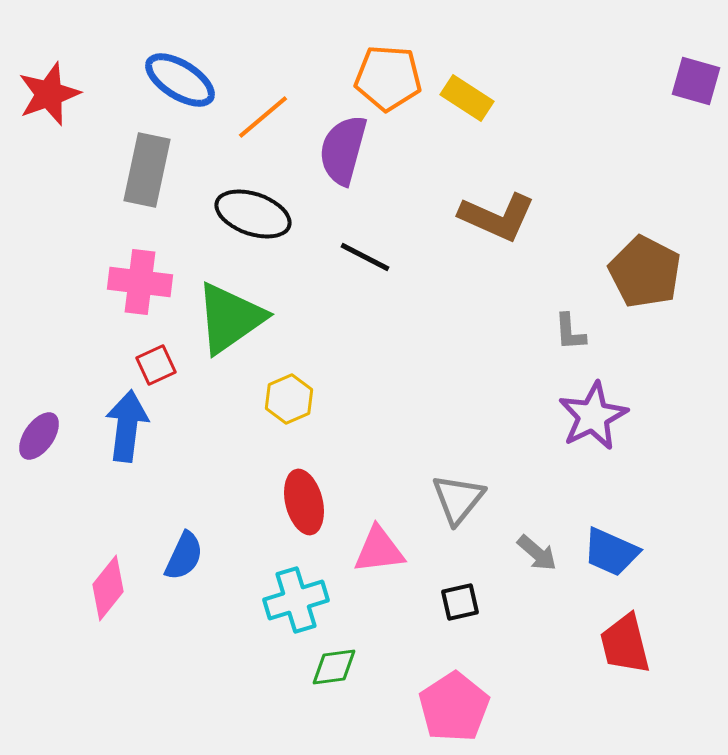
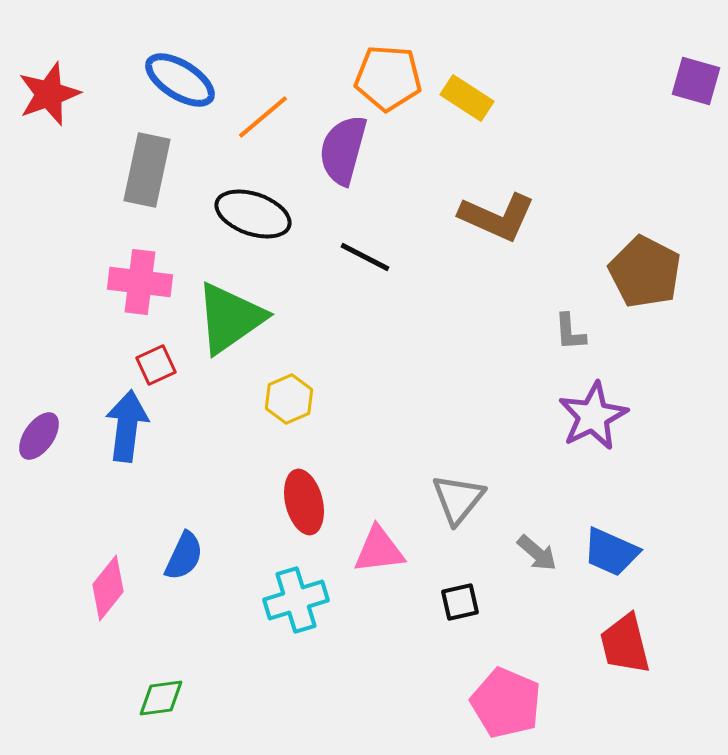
green diamond: moved 173 px left, 31 px down
pink pentagon: moved 52 px right, 4 px up; rotated 16 degrees counterclockwise
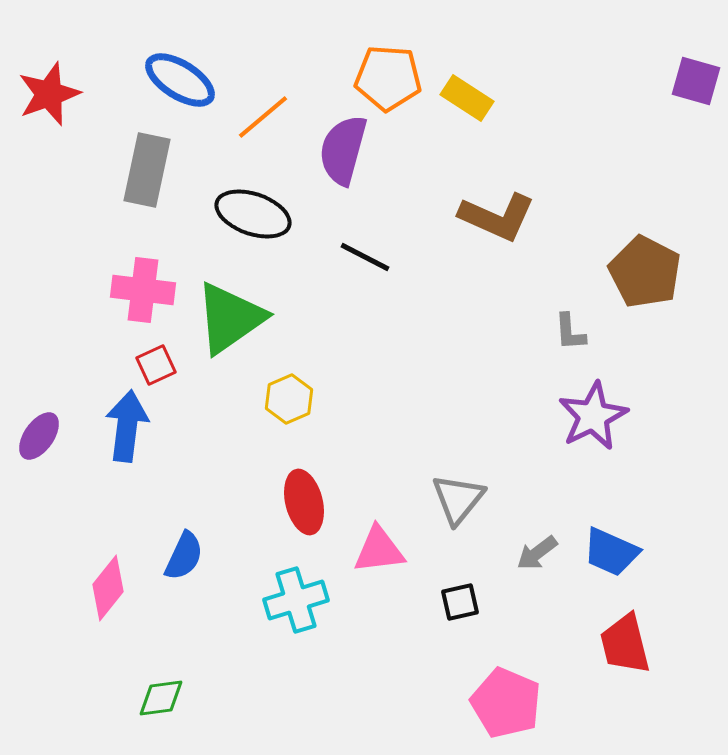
pink cross: moved 3 px right, 8 px down
gray arrow: rotated 102 degrees clockwise
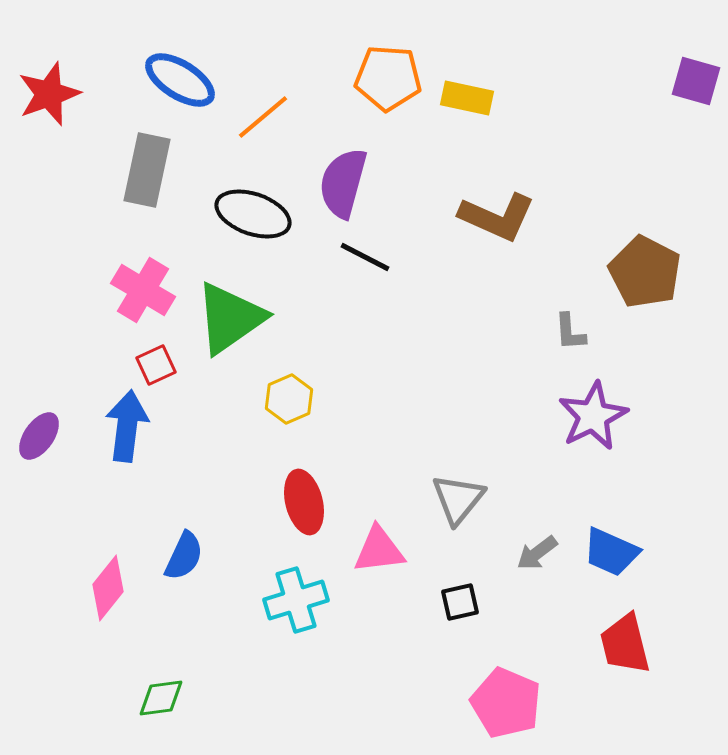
yellow rectangle: rotated 21 degrees counterclockwise
purple semicircle: moved 33 px down
pink cross: rotated 24 degrees clockwise
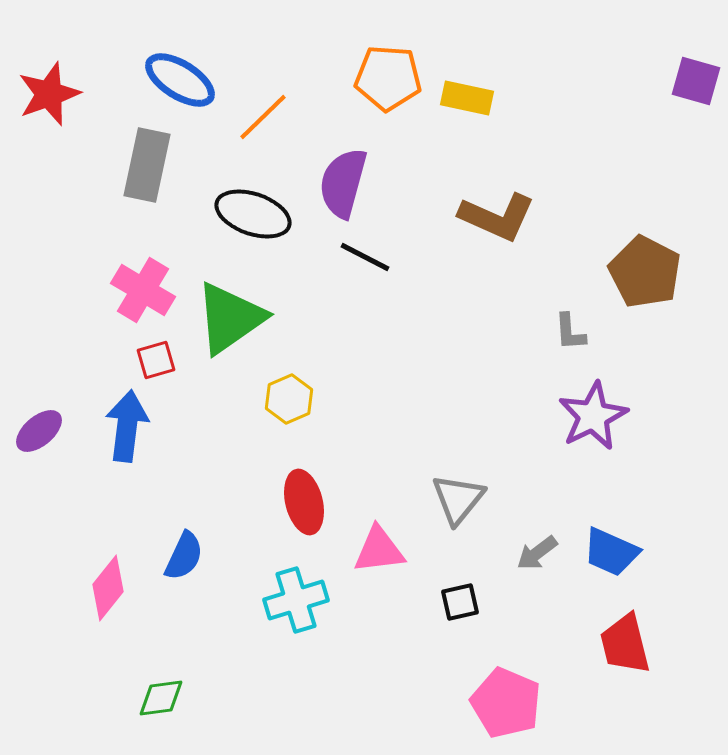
orange line: rotated 4 degrees counterclockwise
gray rectangle: moved 5 px up
red square: moved 5 px up; rotated 9 degrees clockwise
purple ellipse: moved 5 px up; rotated 15 degrees clockwise
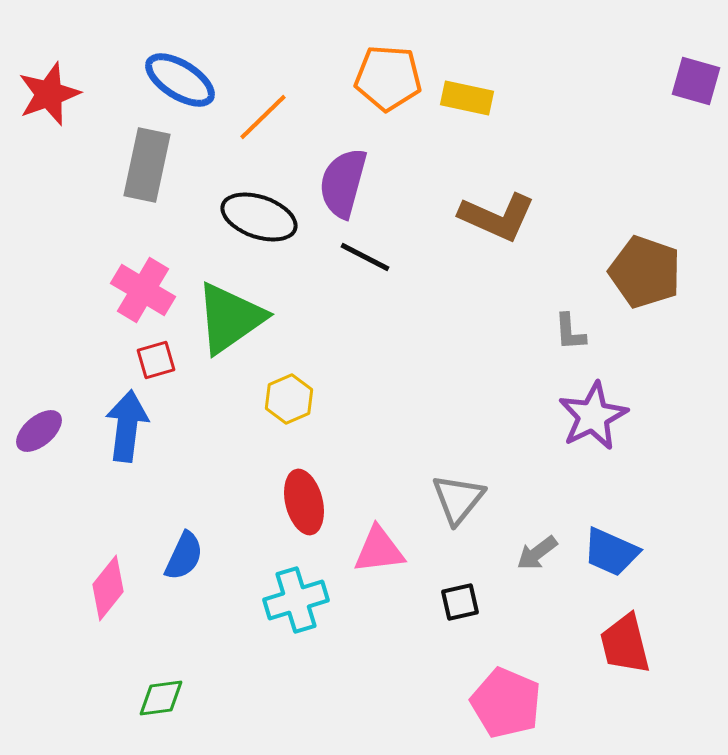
black ellipse: moved 6 px right, 3 px down
brown pentagon: rotated 8 degrees counterclockwise
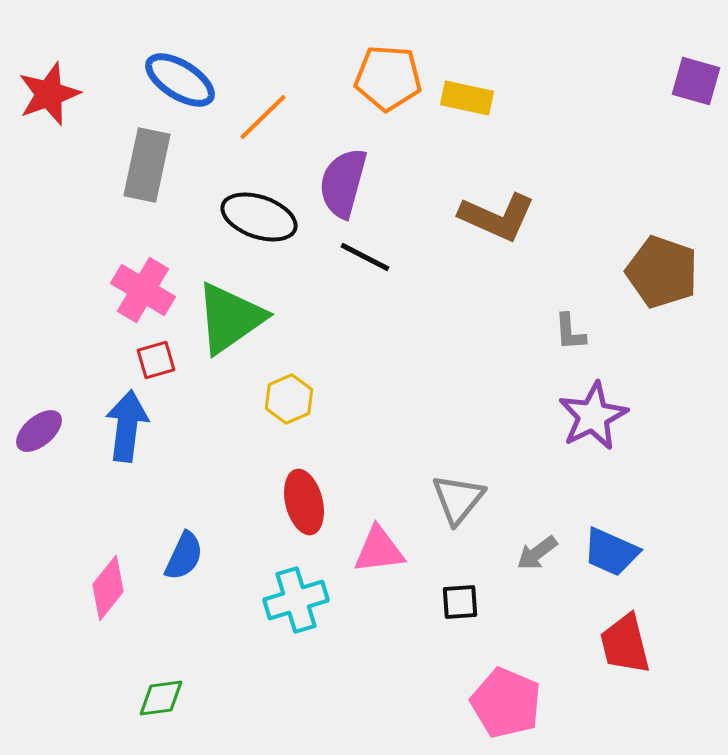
brown pentagon: moved 17 px right
black square: rotated 9 degrees clockwise
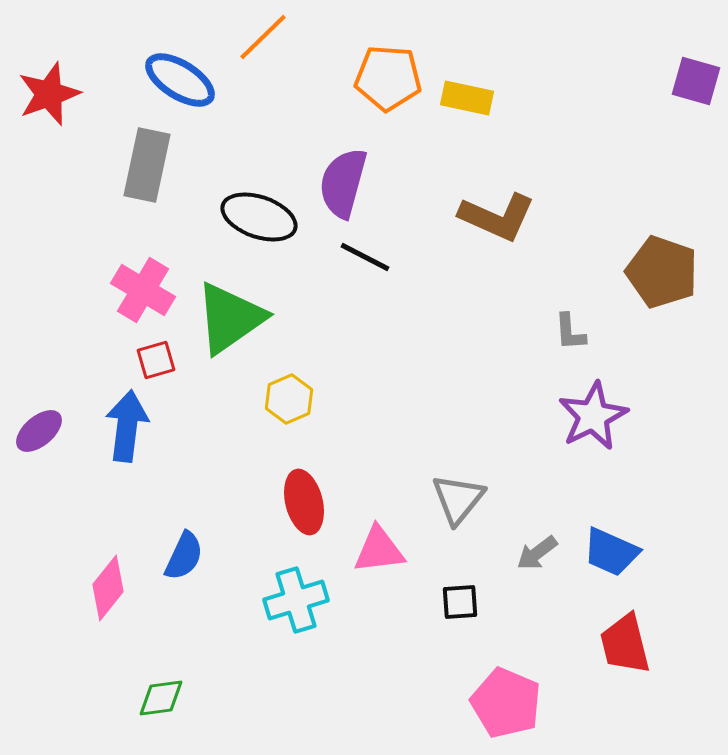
orange line: moved 80 px up
